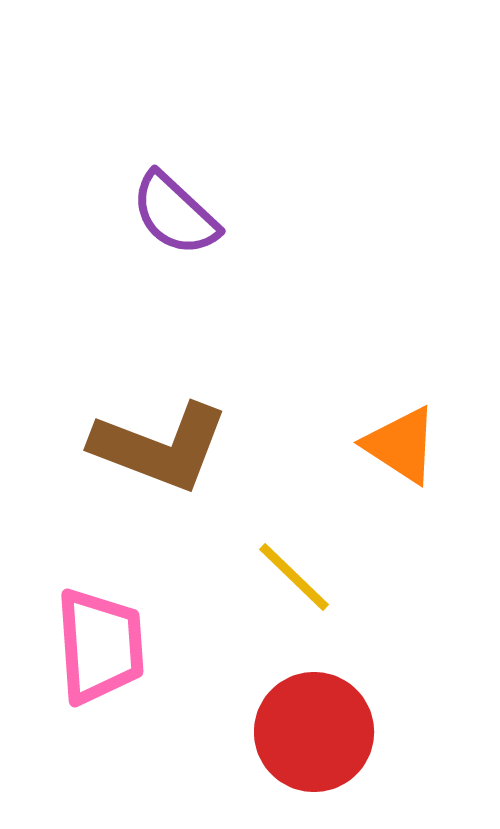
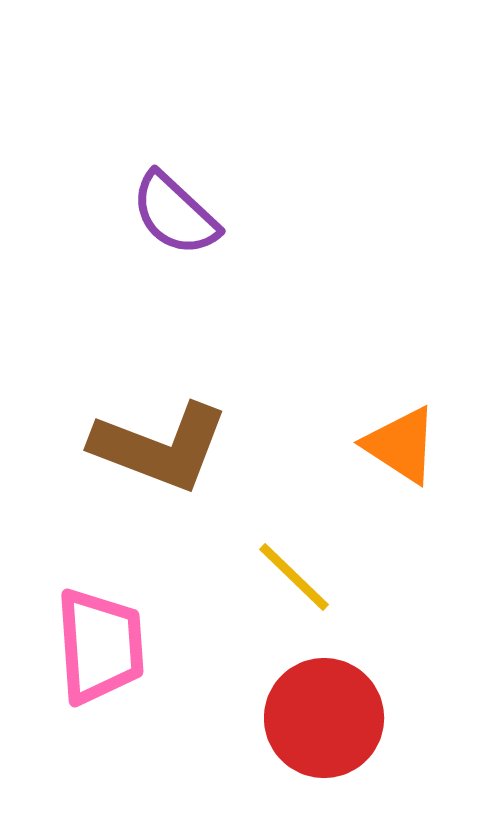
red circle: moved 10 px right, 14 px up
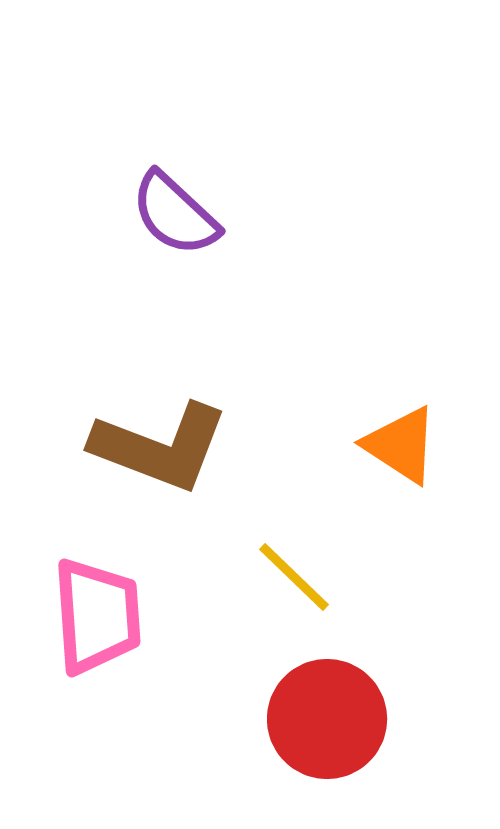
pink trapezoid: moved 3 px left, 30 px up
red circle: moved 3 px right, 1 px down
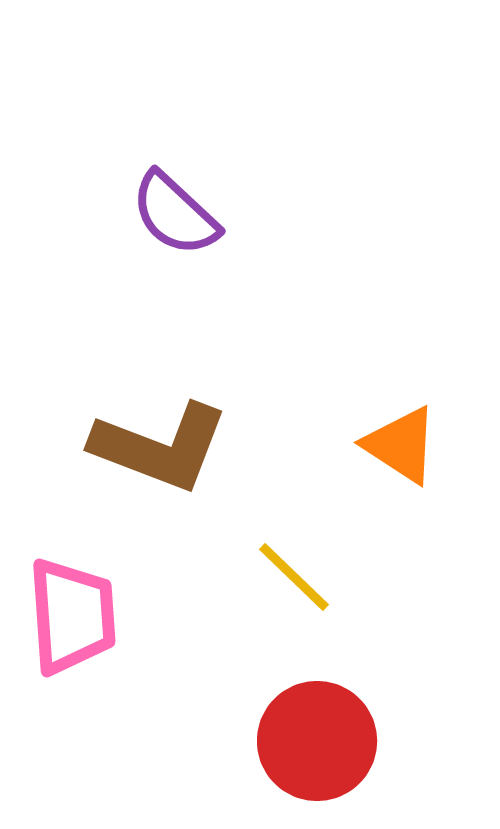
pink trapezoid: moved 25 px left
red circle: moved 10 px left, 22 px down
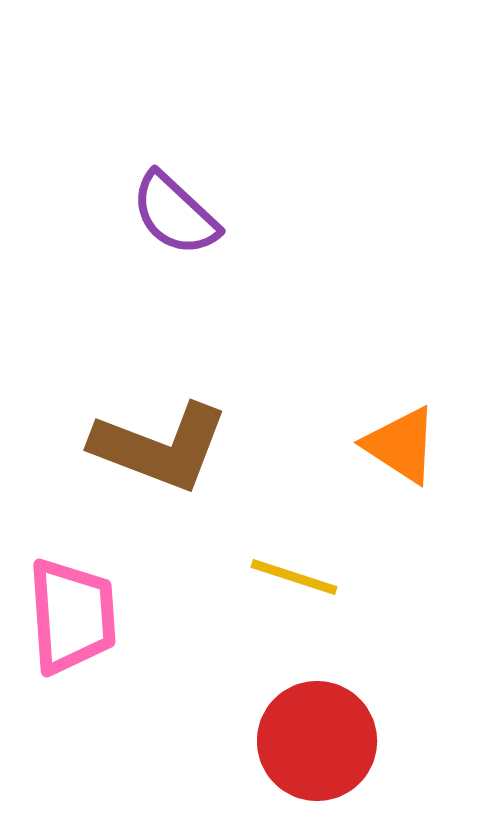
yellow line: rotated 26 degrees counterclockwise
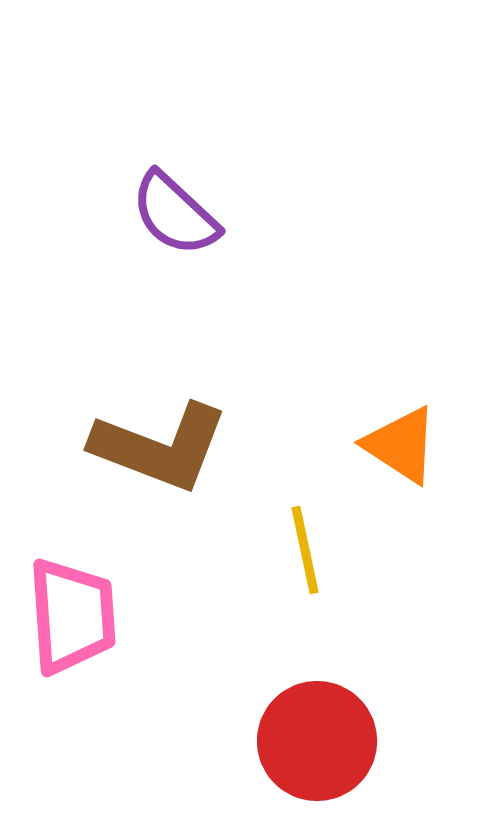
yellow line: moved 11 px right, 27 px up; rotated 60 degrees clockwise
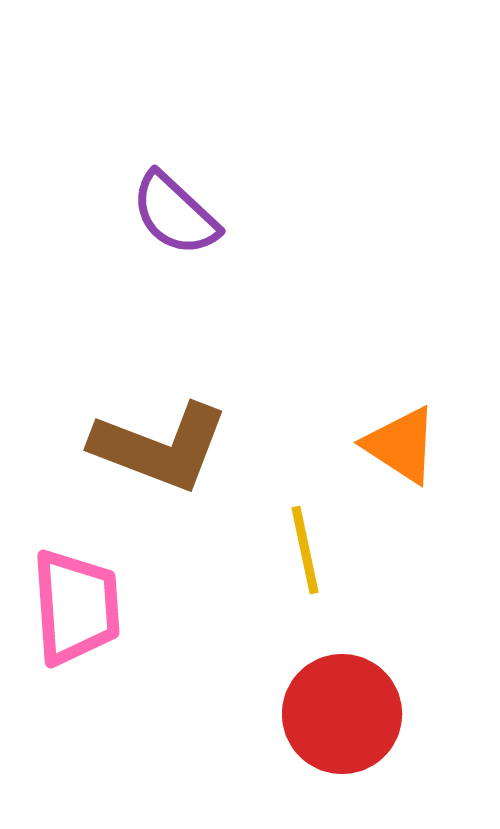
pink trapezoid: moved 4 px right, 9 px up
red circle: moved 25 px right, 27 px up
